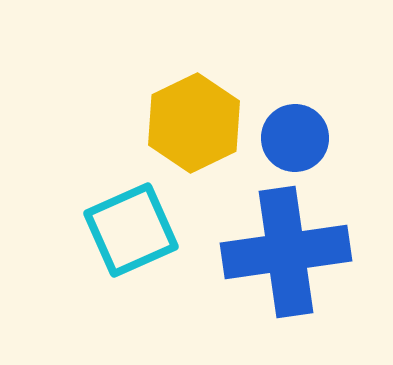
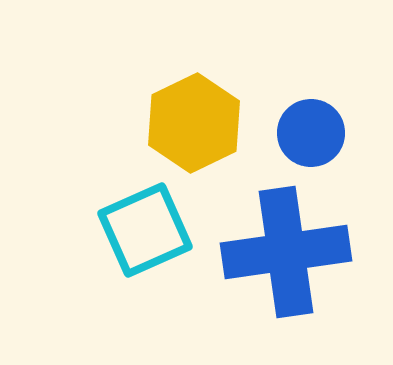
blue circle: moved 16 px right, 5 px up
cyan square: moved 14 px right
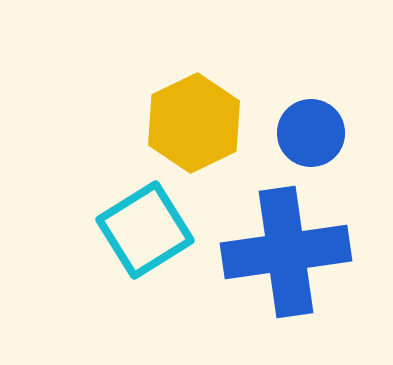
cyan square: rotated 8 degrees counterclockwise
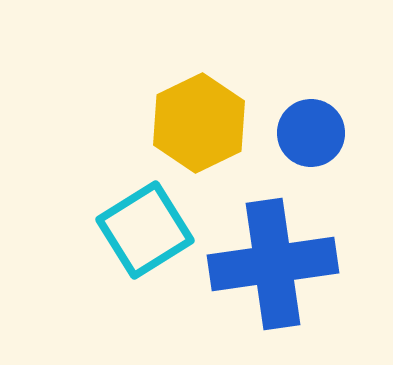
yellow hexagon: moved 5 px right
blue cross: moved 13 px left, 12 px down
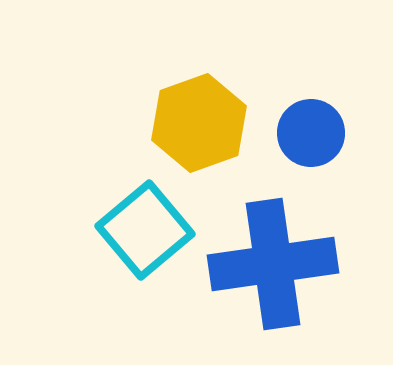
yellow hexagon: rotated 6 degrees clockwise
cyan square: rotated 8 degrees counterclockwise
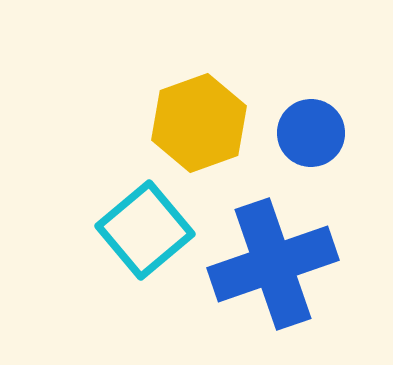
blue cross: rotated 11 degrees counterclockwise
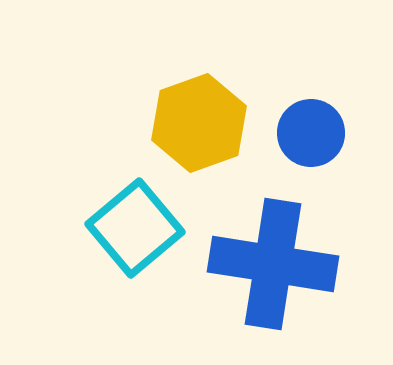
cyan square: moved 10 px left, 2 px up
blue cross: rotated 28 degrees clockwise
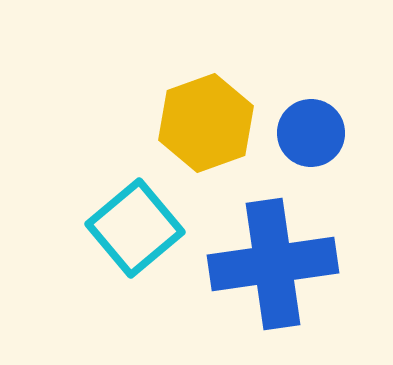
yellow hexagon: moved 7 px right
blue cross: rotated 17 degrees counterclockwise
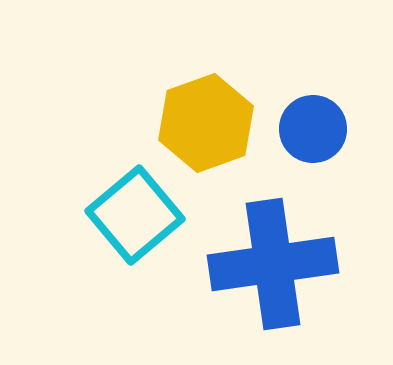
blue circle: moved 2 px right, 4 px up
cyan square: moved 13 px up
